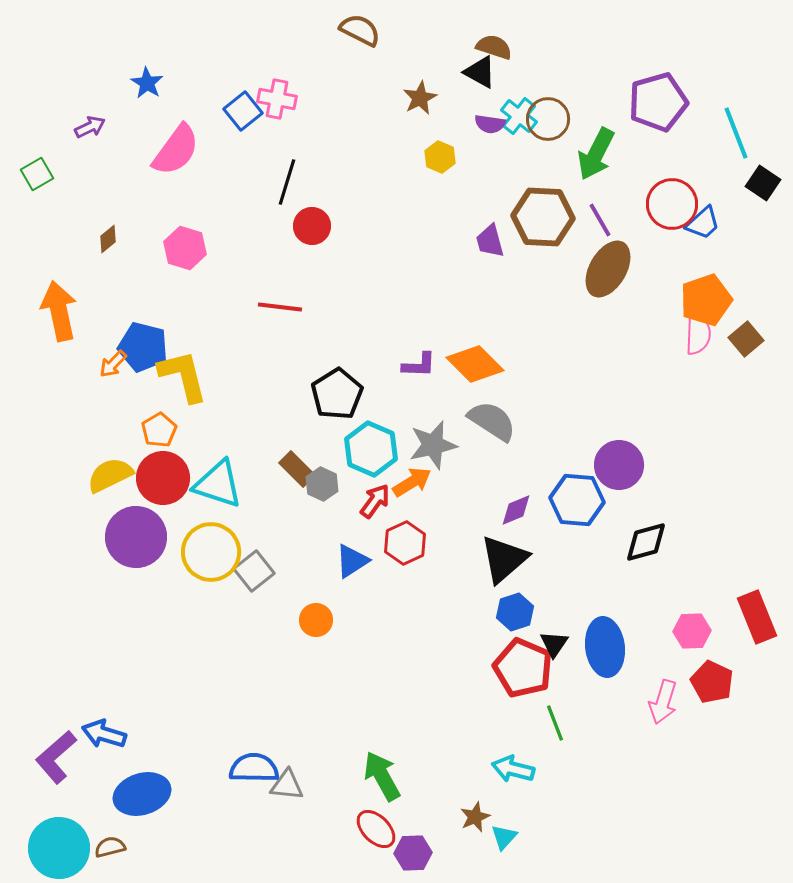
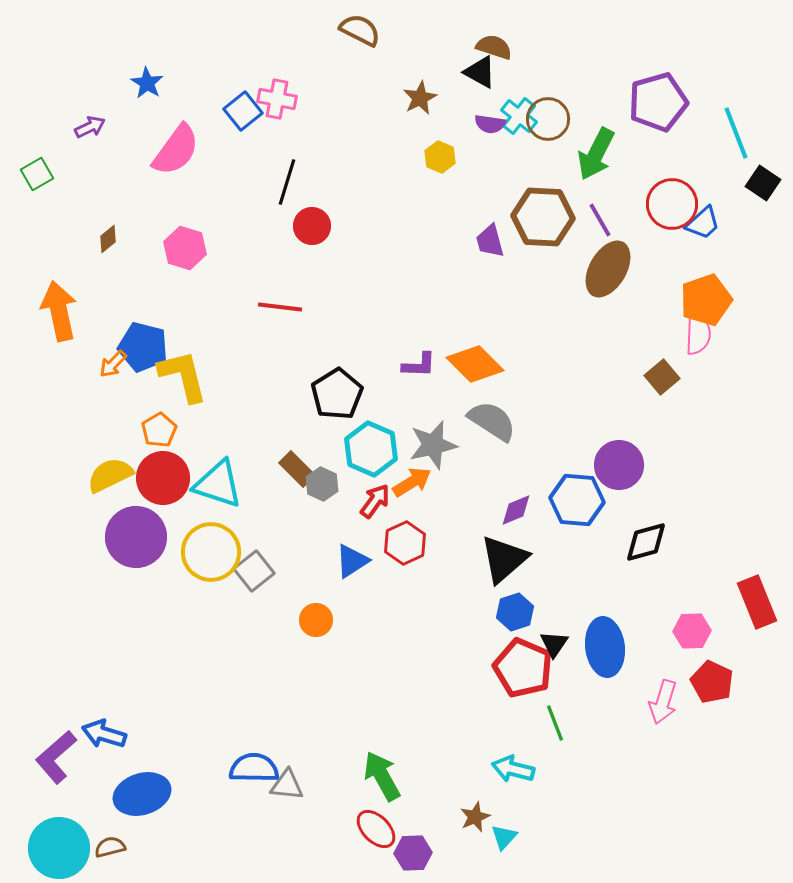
brown square at (746, 339): moved 84 px left, 38 px down
red rectangle at (757, 617): moved 15 px up
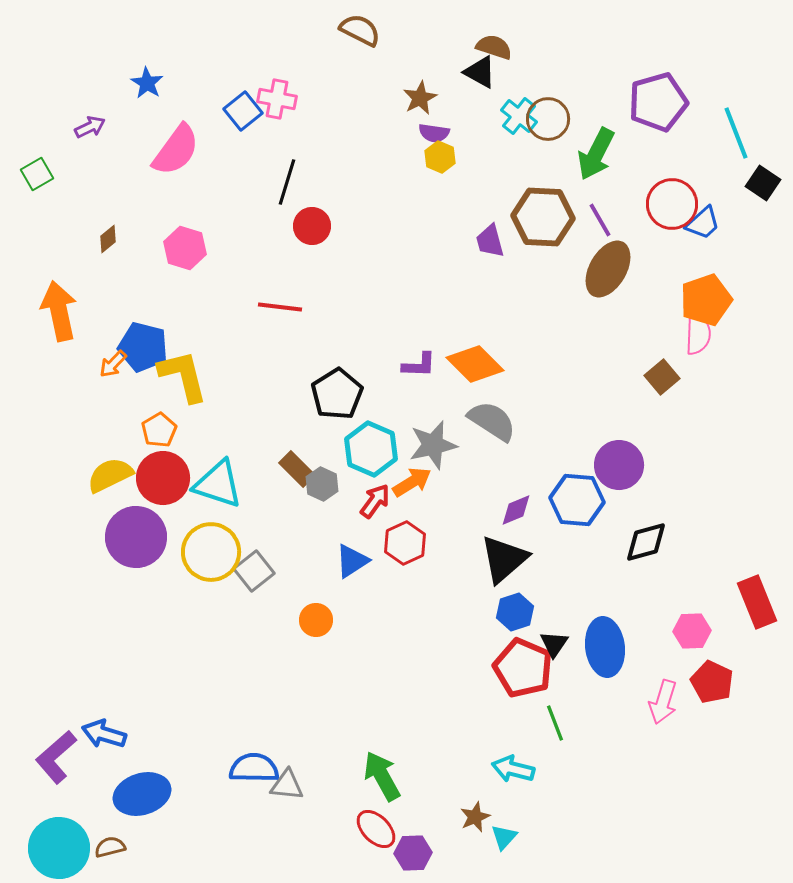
purple semicircle at (490, 124): moved 56 px left, 9 px down
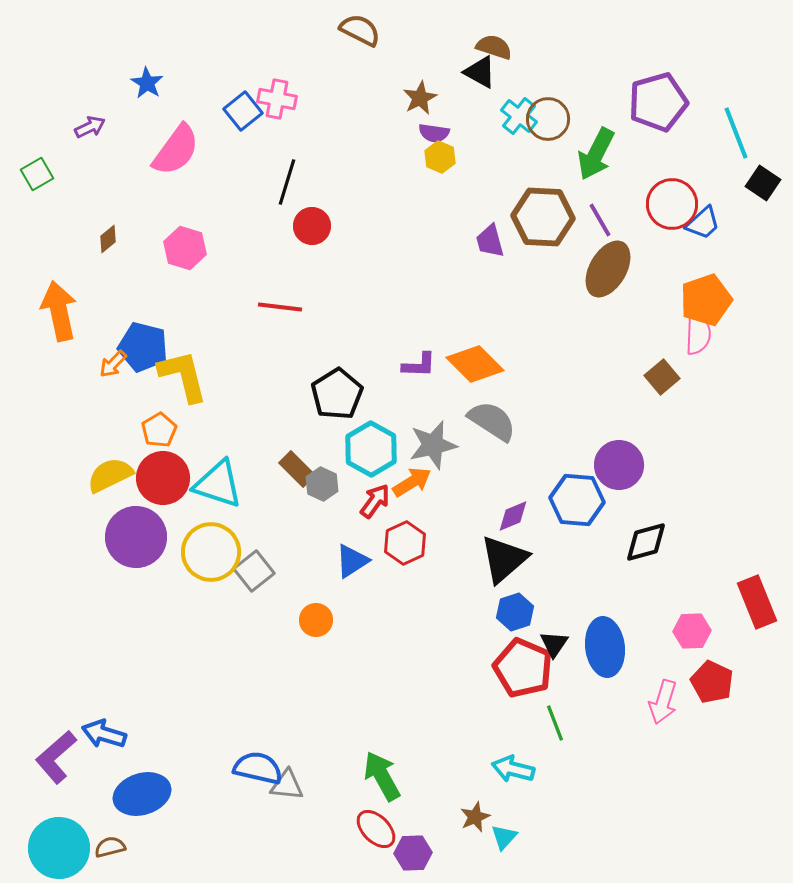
cyan hexagon at (371, 449): rotated 6 degrees clockwise
purple diamond at (516, 510): moved 3 px left, 6 px down
blue semicircle at (254, 768): moved 4 px right; rotated 12 degrees clockwise
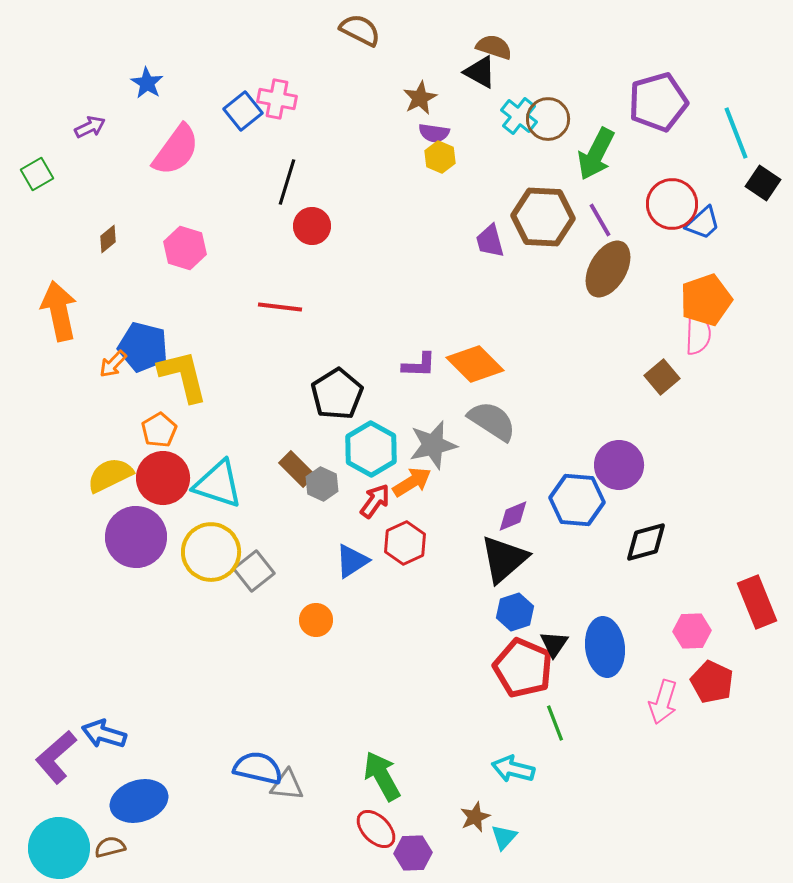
blue ellipse at (142, 794): moved 3 px left, 7 px down
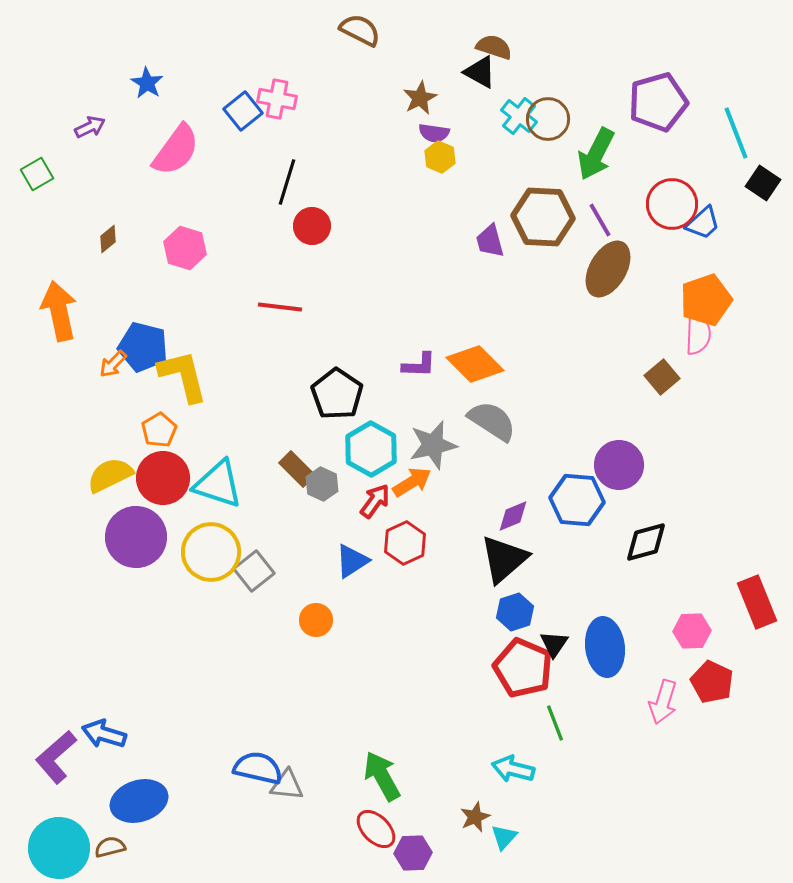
black pentagon at (337, 394): rotated 6 degrees counterclockwise
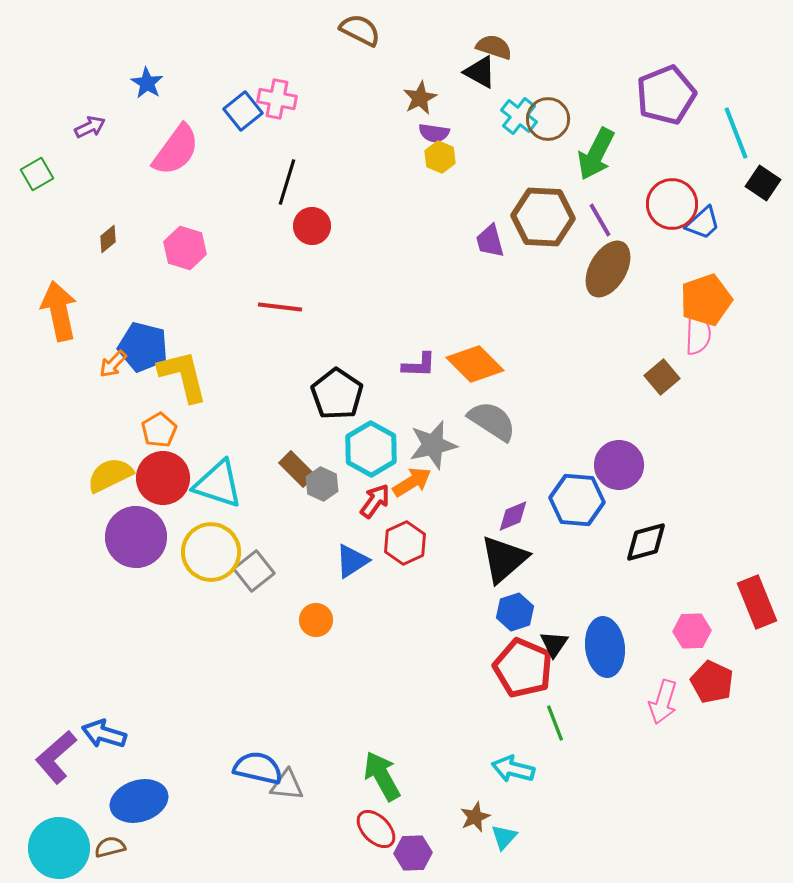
purple pentagon at (658, 102): moved 8 px right, 7 px up; rotated 6 degrees counterclockwise
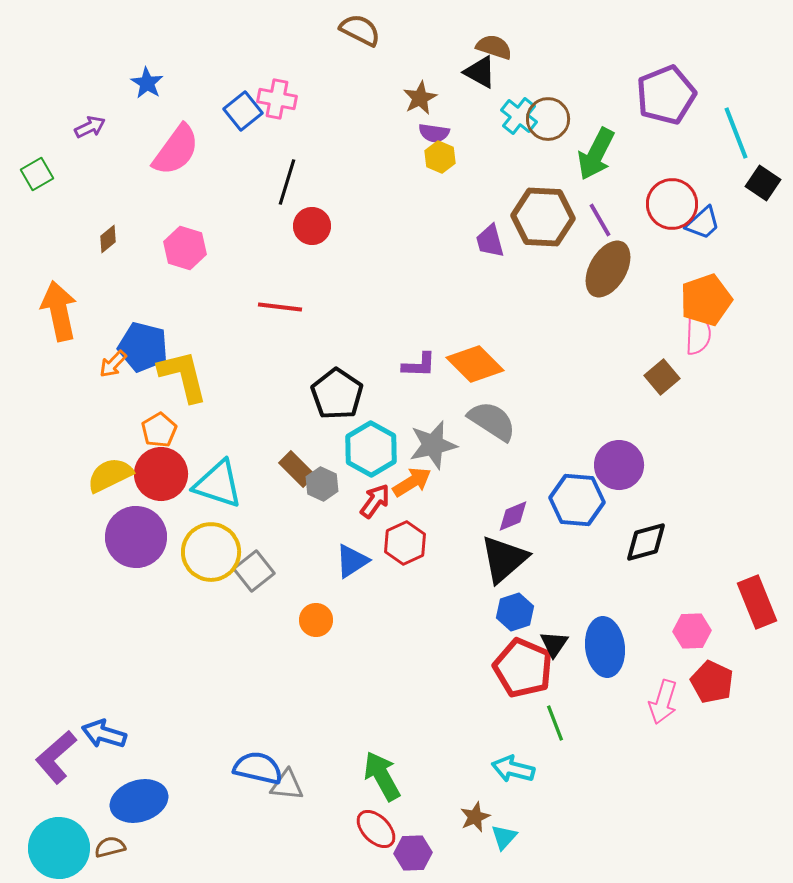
red circle at (163, 478): moved 2 px left, 4 px up
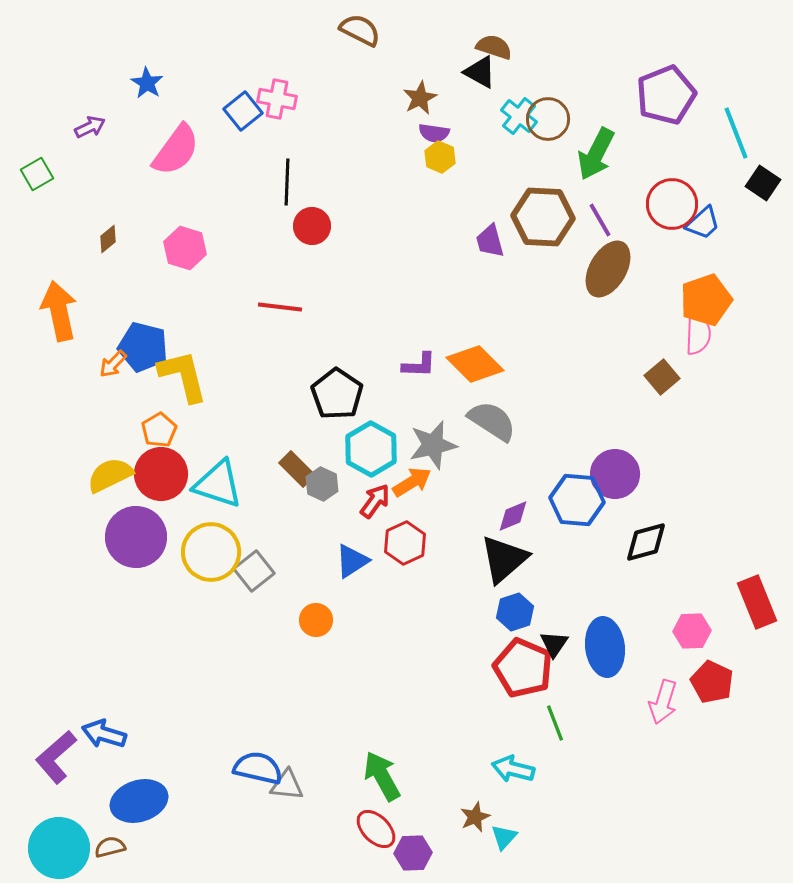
black line at (287, 182): rotated 15 degrees counterclockwise
purple circle at (619, 465): moved 4 px left, 9 px down
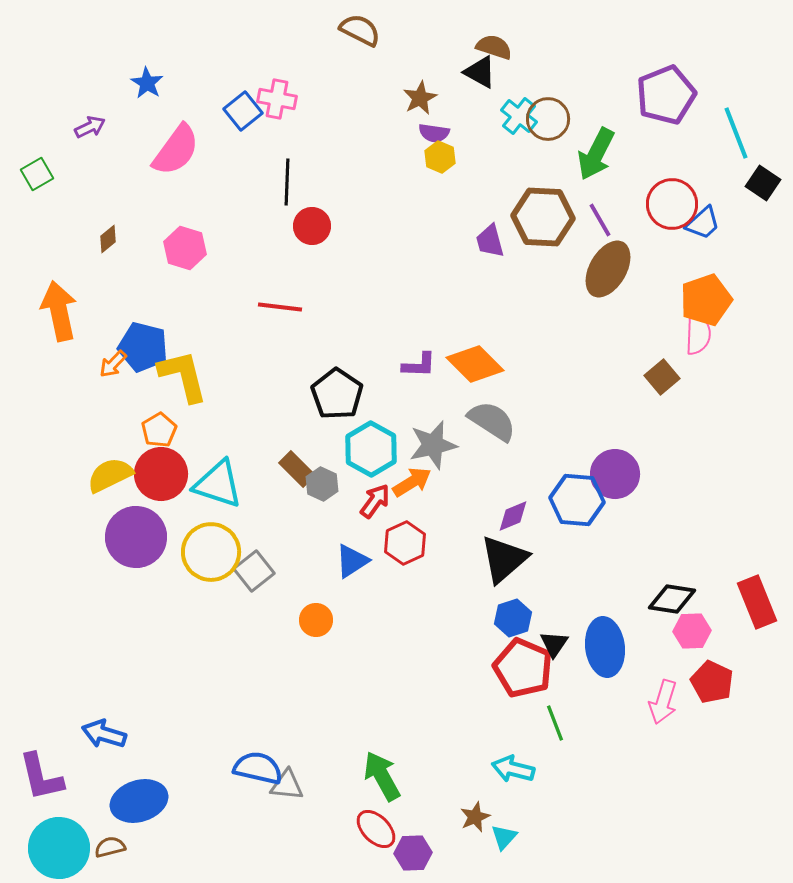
black diamond at (646, 542): moved 26 px right, 57 px down; rotated 24 degrees clockwise
blue hexagon at (515, 612): moved 2 px left, 6 px down
purple L-shape at (56, 757): moved 15 px left, 20 px down; rotated 62 degrees counterclockwise
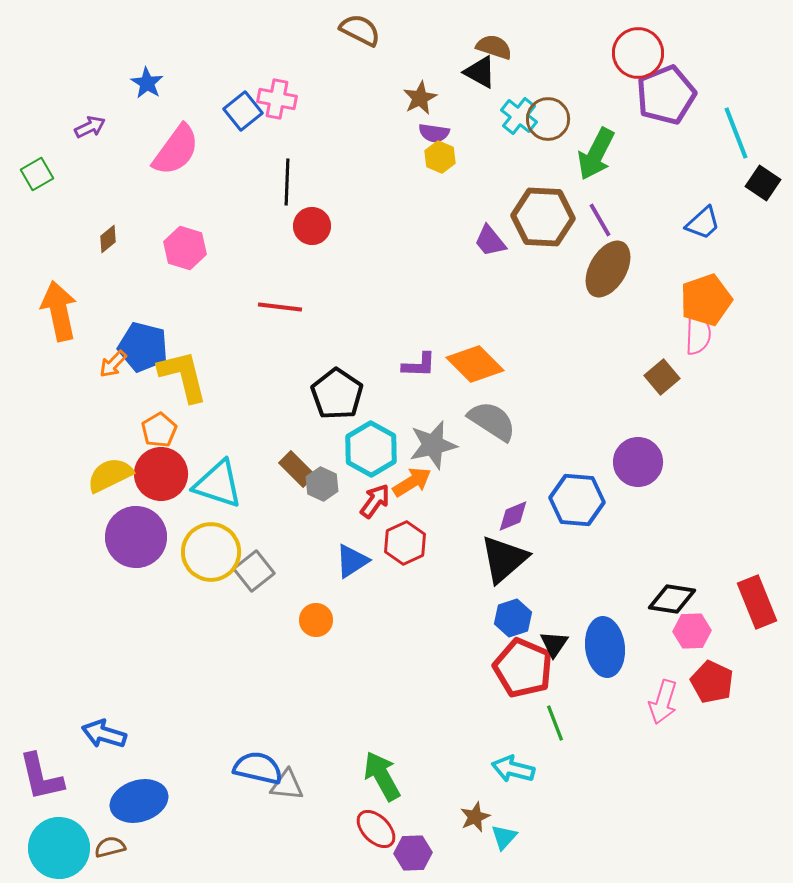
red circle at (672, 204): moved 34 px left, 151 px up
purple trapezoid at (490, 241): rotated 24 degrees counterclockwise
purple circle at (615, 474): moved 23 px right, 12 px up
